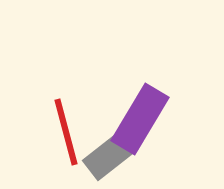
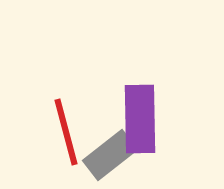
purple rectangle: rotated 32 degrees counterclockwise
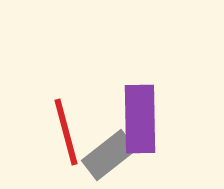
gray rectangle: moved 1 px left
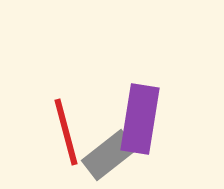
purple rectangle: rotated 10 degrees clockwise
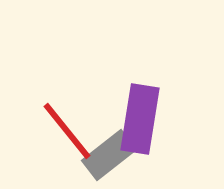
red line: moved 1 px right, 1 px up; rotated 24 degrees counterclockwise
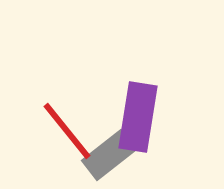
purple rectangle: moved 2 px left, 2 px up
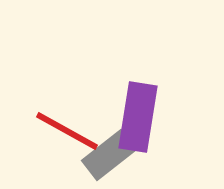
red line: rotated 22 degrees counterclockwise
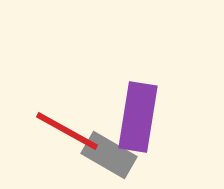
gray rectangle: rotated 68 degrees clockwise
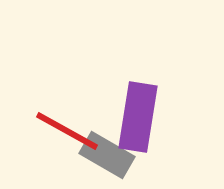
gray rectangle: moved 2 px left
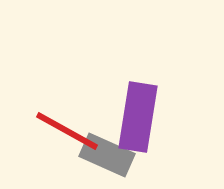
gray rectangle: rotated 6 degrees counterclockwise
